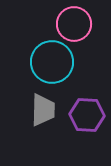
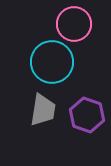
gray trapezoid: rotated 8 degrees clockwise
purple hexagon: rotated 16 degrees clockwise
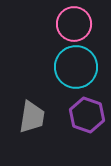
cyan circle: moved 24 px right, 5 px down
gray trapezoid: moved 11 px left, 7 px down
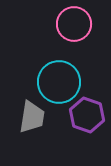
cyan circle: moved 17 px left, 15 px down
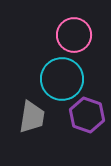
pink circle: moved 11 px down
cyan circle: moved 3 px right, 3 px up
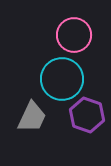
gray trapezoid: rotated 16 degrees clockwise
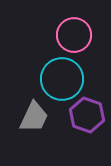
gray trapezoid: moved 2 px right
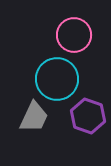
cyan circle: moved 5 px left
purple hexagon: moved 1 px right, 1 px down
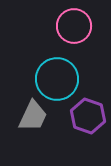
pink circle: moved 9 px up
gray trapezoid: moved 1 px left, 1 px up
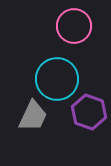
purple hexagon: moved 1 px right, 4 px up
